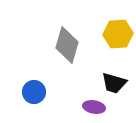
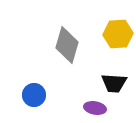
black trapezoid: rotated 12 degrees counterclockwise
blue circle: moved 3 px down
purple ellipse: moved 1 px right, 1 px down
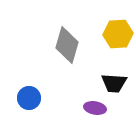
blue circle: moved 5 px left, 3 px down
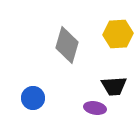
black trapezoid: moved 3 px down; rotated 8 degrees counterclockwise
blue circle: moved 4 px right
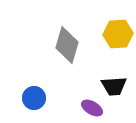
blue circle: moved 1 px right
purple ellipse: moved 3 px left; rotated 20 degrees clockwise
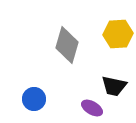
black trapezoid: rotated 16 degrees clockwise
blue circle: moved 1 px down
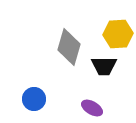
gray diamond: moved 2 px right, 2 px down
black trapezoid: moved 10 px left, 20 px up; rotated 12 degrees counterclockwise
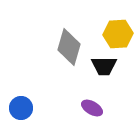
blue circle: moved 13 px left, 9 px down
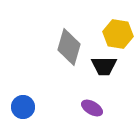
yellow hexagon: rotated 12 degrees clockwise
blue circle: moved 2 px right, 1 px up
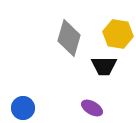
gray diamond: moved 9 px up
blue circle: moved 1 px down
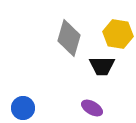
black trapezoid: moved 2 px left
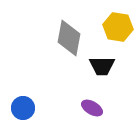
yellow hexagon: moved 7 px up
gray diamond: rotated 6 degrees counterclockwise
